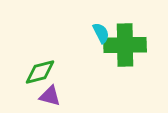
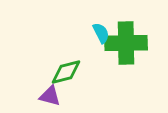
green cross: moved 1 px right, 2 px up
green diamond: moved 26 px right
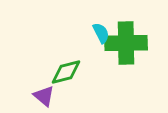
purple triangle: moved 6 px left; rotated 25 degrees clockwise
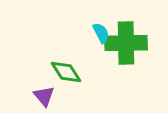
green diamond: rotated 72 degrees clockwise
purple triangle: rotated 10 degrees clockwise
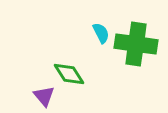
green cross: moved 10 px right, 1 px down; rotated 9 degrees clockwise
green diamond: moved 3 px right, 2 px down
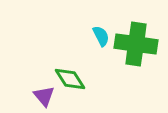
cyan semicircle: moved 3 px down
green diamond: moved 1 px right, 5 px down
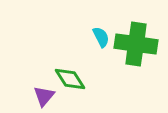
cyan semicircle: moved 1 px down
purple triangle: rotated 20 degrees clockwise
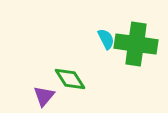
cyan semicircle: moved 5 px right, 2 px down
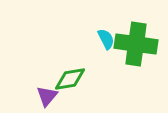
green diamond: rotated 68 degrees counterclockwise
purple triangle: moved 3 px right
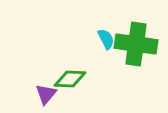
green diamond: rotated 12 degrees clockwise
purple triangle: moved 1 px left, 2 px up
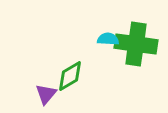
cyan semicircle: moved 2 px right; rotated 60 degrees counterclockwise
green diamond: moved 3 px up; rotated 32 degrees counterclockwise
